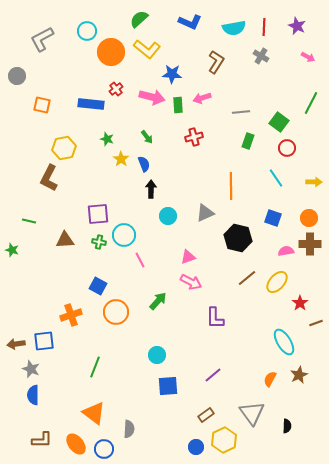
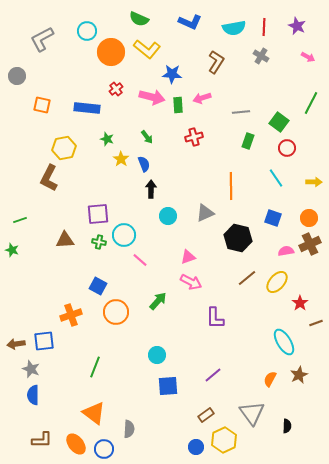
green semicircle at (139, 19): rotated 114 degrees counterclockwise
blue rectangle at (91, 104): moved 4 px left, 4 px down
green line at (29, 221): moved 9 px left, 1 px up; rotated 32 degrees counterclockwise
brown cross at (310, 244): rotated 25 degrees counterclockwise
pink line at (140, 260): rotated 21 degrees counterclockwise
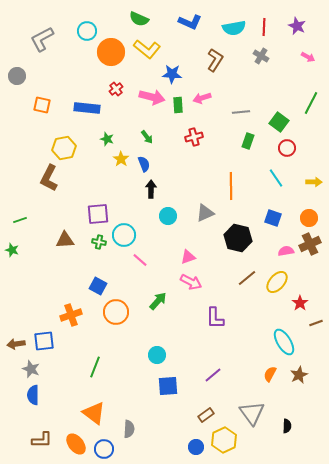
brown L-shape at (216, 62): moved 1 px left, 2 px up
orange semicircle at (270, 379): moved 5 px up
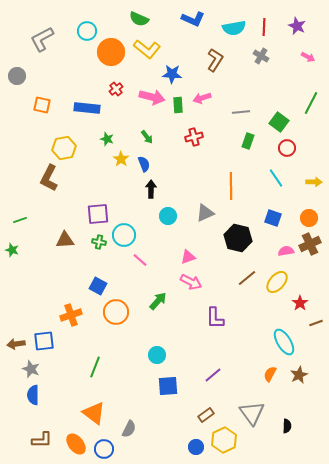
blue L-shape at (190, 22): moved 3 px right, 3 px up
gray semicircle at (129, 429): rotated 24 degrees clockwise
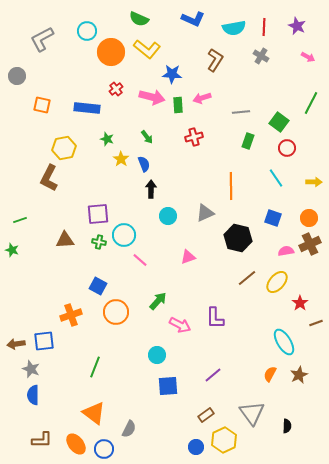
pink arrow at (191, 282): moved 11 px left, 43 px down
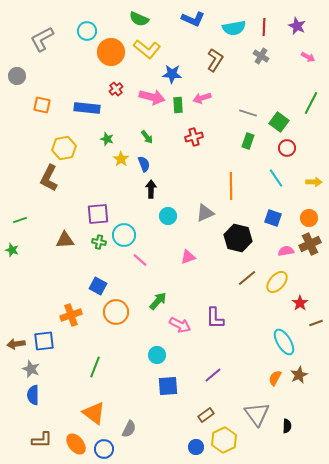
gray line at (241, 112): moved 7 px right, 1 px down; rotated 24 degrees clockwise
orange semicircle at (270, 374): moved 5 px right, 4 px down
gray triangle at (252, 413): moved 5 px right, 1 px down
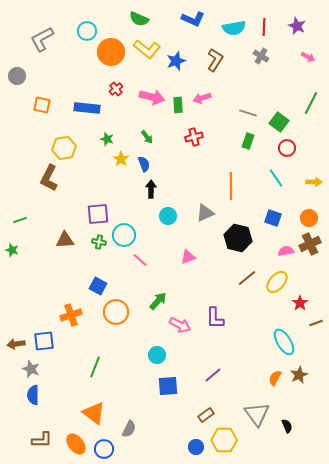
blue star at (172, 74): moved 4 px right, 13 px up; rotated 24 degrees counterclockwise
black semicircle at (287, 426): rotated 24 degrees counterclockwise
yellow hexagon at (224, 440): rotated 25 degrees clockwise
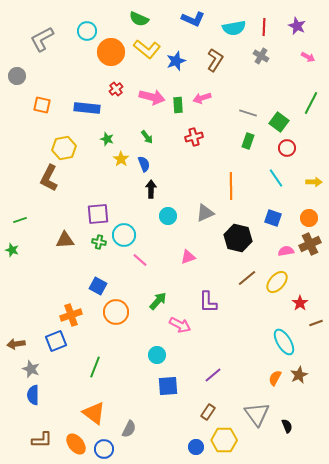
purple L-shape at (215, 318): moved 7 px left, 16 px up
blue square at (44, 341): moved 12 px right; rotated 15 degrees counterclockwise
brown rectangle at (206, 415): moved 2 px right, 3 px up; rotated 21 degrees counterclockwise
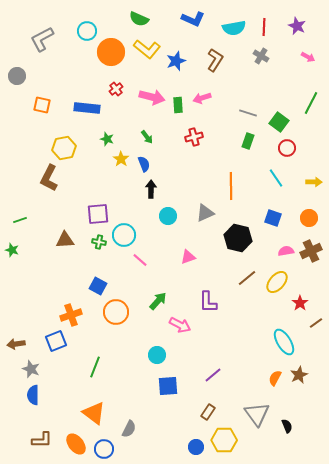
brown cross at (310, 244): moved 1 px right, 7 px down
brown line at (316, 323): rotated 16 degrees counterclockwise
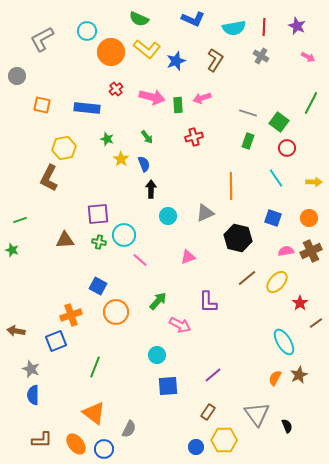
brown arrow at (16, 344): moved 13 px up; rotated 18 degrees clockwise
